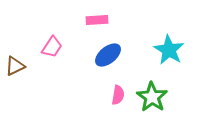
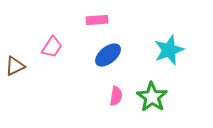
cyan star: rotated 20 degrees clockwise
pink semicircle: moved 2 px left, 1 px down
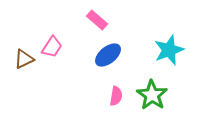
pink rectangle: rotated 45 degrees clockwise
brown triangle: moved 9 px right, 7 px up
green star: moved 2 px up
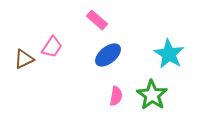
cyan star: moved 4 px down; rotated 20 degrees counterclockwise
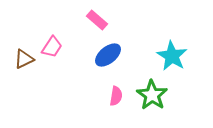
cyan star: moved 3 px right, 2 px down
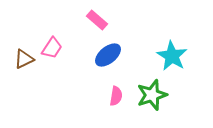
pink trapezoid: moved 1 px down
green star: rotated 20 degrees clockwise
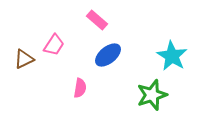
pink trapezoid: moved 2 px right, 3 px up
pink semicircle: moved 36 px left, 8 px up
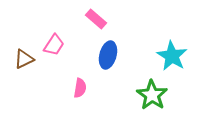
pink rectangle: moved 1 px left, 1 px up
blue ellipse: rotated 36 degrees counterclockwise
green star: rotated 20 degrees counterclockwise
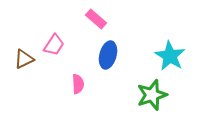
cyan star: moved 2 px left
pink semicircle: moved 2 px left, 4 px up; rotated 12 degrees counterclockwise
green star: rotated 20 degrees clockwise
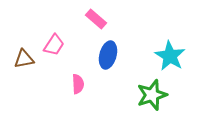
brown triangle: rotated 15 degrees clockwise
